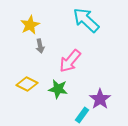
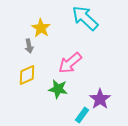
cyan arrow: moved 1 px left, 2 px up
yellow star: moved 11 px right, 3 px down; rotated 12 degrees counterclockwise
gray arrow: moved 11 px left
pink arrow: moved 2 px down; rotated 10 degrees clockwise
yellow diamond: moved 9 px up; rotated 50 degrees counterclockwise
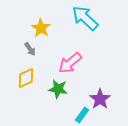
gray arrow: moved 1 px right, 3 px down; rotated 24 degrees counterclockwise
yellow diamond: moved 1 px left, 3 px down
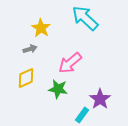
gray arrow: rotated 72 degrees counterclockwise
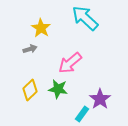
yellow diamond: moved 4 px right, 12 px down; rotated 20 degrees counterclockwise
cyan rectangle: moved 1 px up
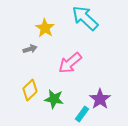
yellow star: moved 4 px right
green star: moved 4 px left, 10 px down
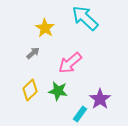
gray arrow: moved 3 px right, 4 px down; rotated 24 degrees counterclockwise
green star: moved 4 px right, 8 px up
cyan rectangle: moved 2 px left
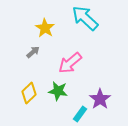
gray arrow: moved 1 px up
yellow diamond: moved 1 px left, 3 px down
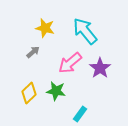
cyan arrow: moved 13 px down; rotated 8 degrees clockwise
yellow star: rotated 18 degrees counterclockwise
green star: moved 2 px left
purple star: moved 31 px up
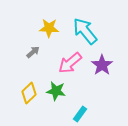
yellow star: moved 4 px right; rotated 12 degrees counterclockwise
purple star: moved 2 px right, 3 px up
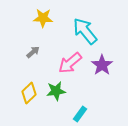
yellow star: moved 6 px left, 10 px up
green star: rotated 18 degrees counterclockwise
